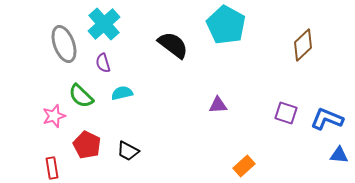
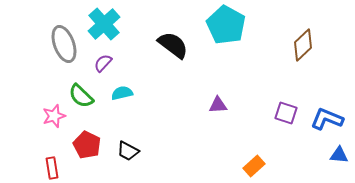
purple semicircle: rotated 60 degrees clockwise
orange rectangle: moved 10 px right
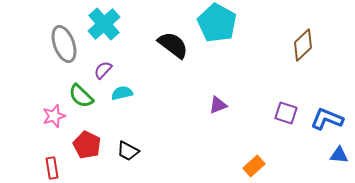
cyan pentagon: moved 9 px left, 2 px up
purple semicircle: moved 7 px down
purple triangle: rotated 18 degrees counterclockwise
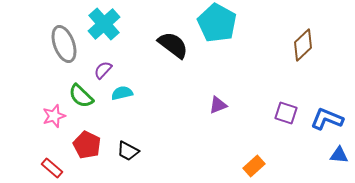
red rectangle: rotated 40 degrees counterclockwise
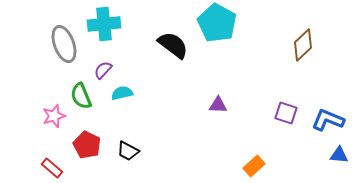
cyan cross: rotated 36 degrees clockwise
green semicircle: rotated 24 degrees clockwise
purple triangle: rotated 24 degrees clockwise
blue L-shape: moved 1 px right, 1 px down
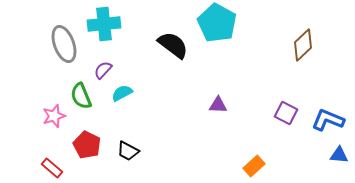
cyan semicircle: rotated 15 degrees counterclockwise
purple square: rotated 10 degrees clockwise
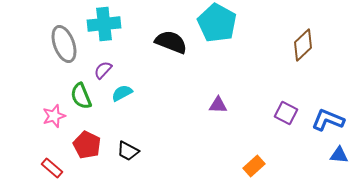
black semicircle: moved 2 px left, 3 px up; rotated 16 degrees counterclockwise
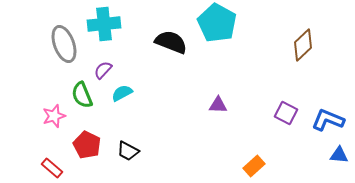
green semicircle: moved 1 px right, 1 px up
